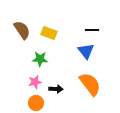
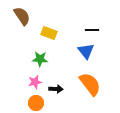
brown semicircle: moved 14 px up
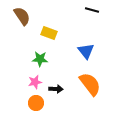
black line: moved 20 px up; rotated 16 degrees clockwise
